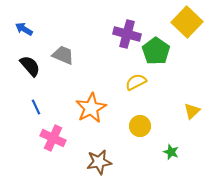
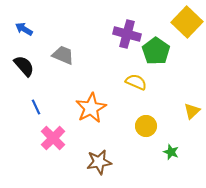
black semicircle: moved 6 px left
yellow semicircle: rotated 50 degrees clockwise
yellow circle: moved 6 px right
pink cross: rotated 20 degrees clockwise
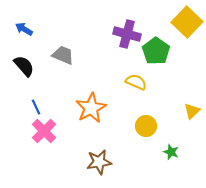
pink cross: moved 9 px left, 7 px up
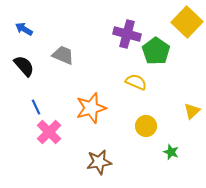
orange star: rotated 12 degrees clockwise
pink cross: moved 5 px right, 1 px down
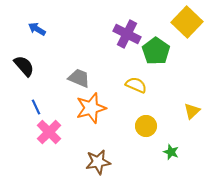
blue arrow: moved 13 px right
purple cross: rotated 12 degrees clockwise
gray trapezoid: moved 16 px right, 23 px down
yellow semicircle: moved 3 px down
brown star: moved 1 px left
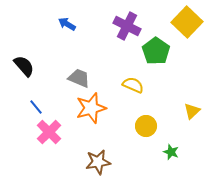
blue arrow: moved 30 px right, 5 px up
purple cross: moved 8 px up
yellow semicircle: moved 3 px left
blue line: rotated 14 degrees counterclockwise
